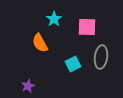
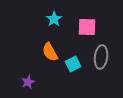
orange semicircle: moved 10 px right, 9 px down
purple star: moved 4 px up
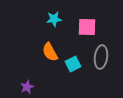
cyan star: rotated 28 degrees clockwise
purple star: moved 1 px left, 5 px down
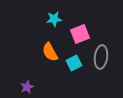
pink square: moved 7 px left, 7 px down; rotated 24 degrees counterclockwise
cyan square: moved 1 px right, 1 px up
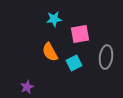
pink square: rotated 12 degrees clockwise
gray ellipse: moved 5 px right
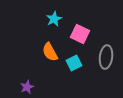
cyan star: rotated 21 degrees counterclockwise
pink square: rotated 36 degrees clockwise
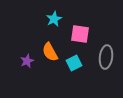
pink square: rotated 18 degrees counterclockwise
purple star: moved 26 px up
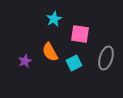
gray ellipse: moved 1 px down; rotated 10 degrees clockwise
purple star: moved 2 px left
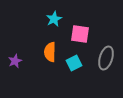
orange semicircle: rotated 30 degrees clockwise
purple star: moved 10 px left
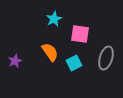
orange semicircle: rotated 144 degrees clockwise
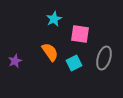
gray ellipse: moved 2 px left
